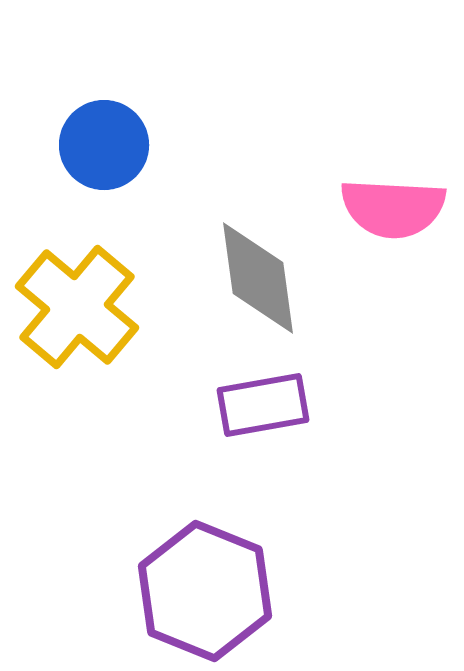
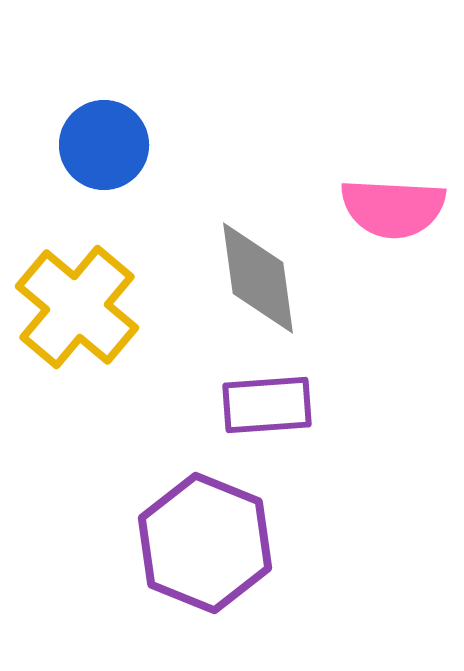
purple rectangle: moved 4 px right; rotated 6 degrees clockwise
purple hexagon: moved 48 px up
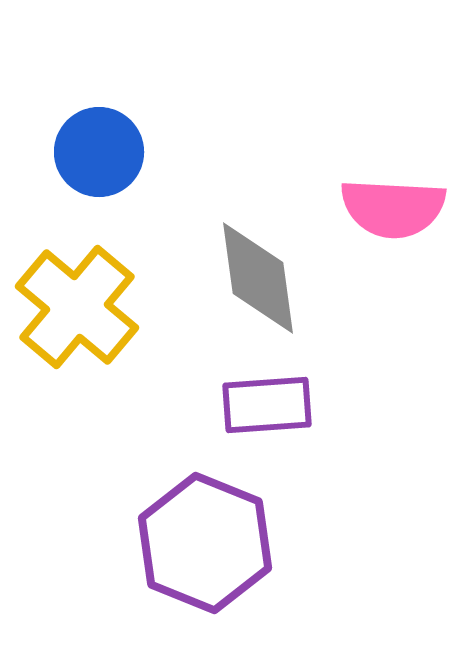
blue circle: moved 5 px left, 7 px down
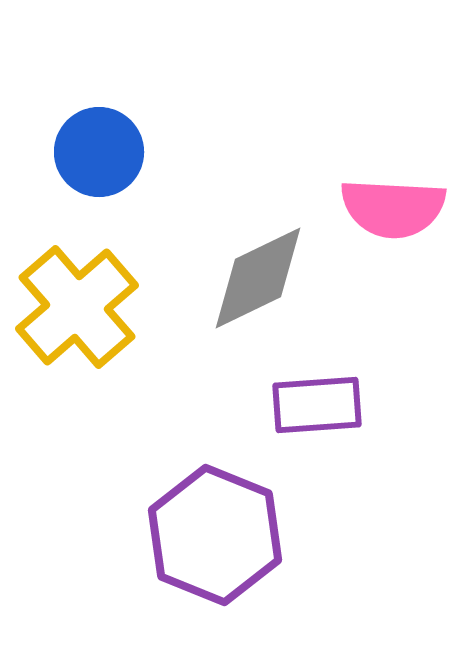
gray diamond: rotated 72 degrees clockwise
yellow cross: rotated 9 degrees clockwise
purple rectangle: moved 50 px right
purple hexagon: moved 10 px right, 8 px up
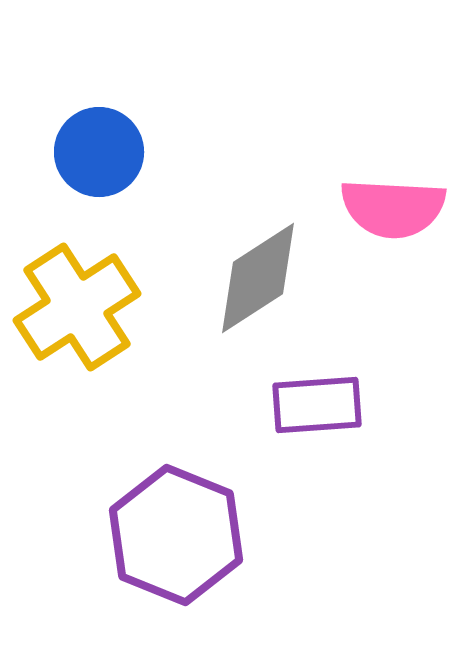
gray diamond: rotated 7 degrees counterclockwise
yellow cross: rotated 8 degrees clockwise
purple hexagon: moved 39 px left
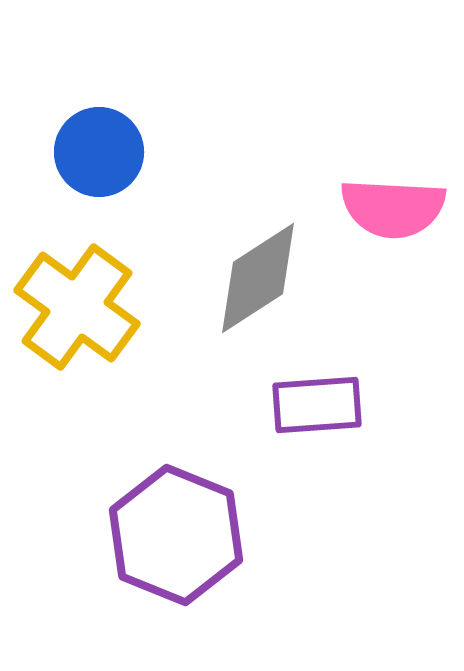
yellow cross: rotated 21 degrees counterclockwise
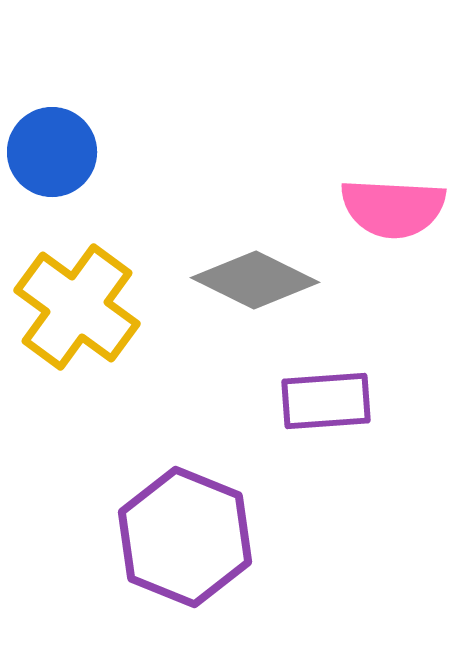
blue circle: moved 47 px left
gray diamond: moved 3 px left, 2 px down; rotated 59 degrees clockwise
purple rectangle: moved 9 px right, 4 px up
purple hexagon: moved 9 px right, 2 px down
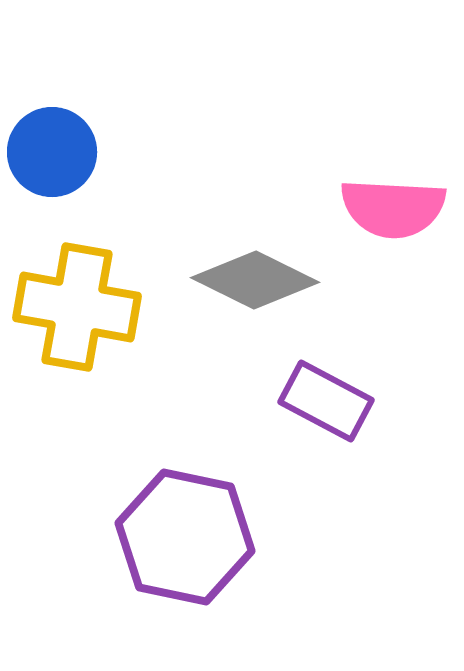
yellow cross: rotated 26 degrees counterclockwise
purple rectangle: rotated 32 degrees clockwise
purple hexagon: rotated 10 degrees counterclockwise
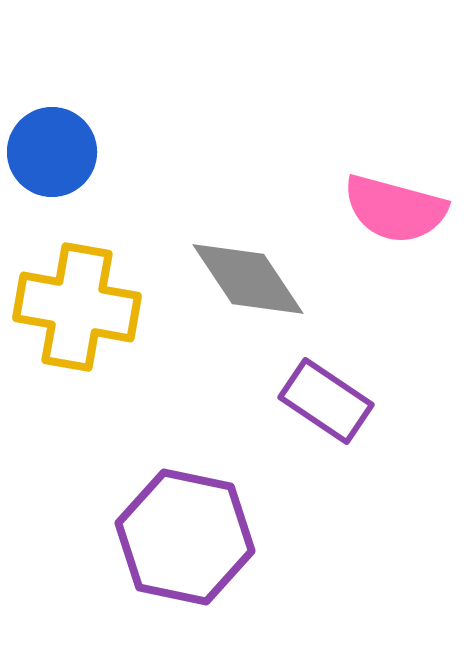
pink semicircle: moved 2 px right, 1 px down; rotated 12 degrees clockwise
gray diamond: moved 7 px left, 1 px up; rotated 30 degrees clockwise
purple rectangle: rotated 6 degrees clockwise
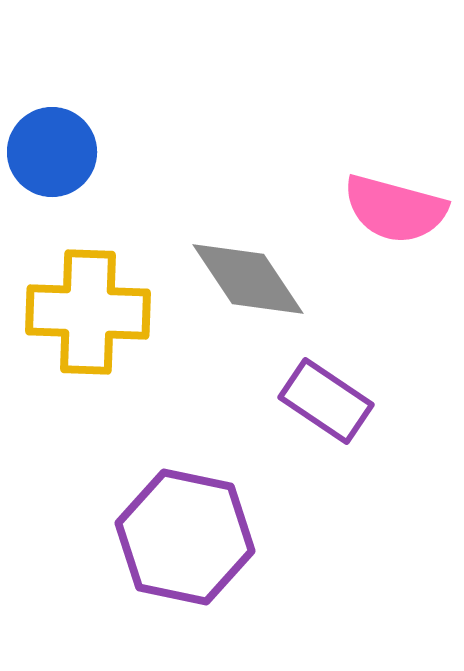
yellow cross: moved 11 px right, 5 px down; rotated 8 degrees counterclockwise
